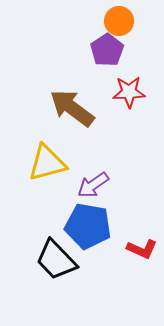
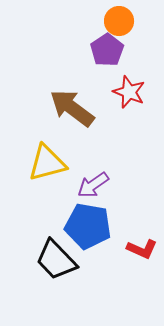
red star: rotated 24 degrees clockwise
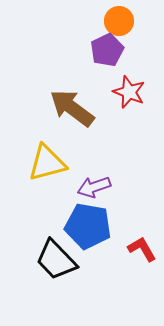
purple pentagon: rotated 8 degrees clockwise
purple arrow: moved 1 px right, 2 px down; rotated 16 degrees clockwise
red L-shape: rotated 144 degrees counterclockwise
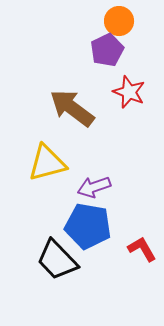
black trapezoid: moved 1 px right
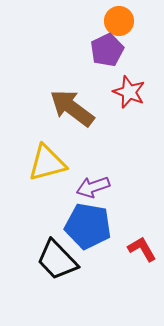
purple arrow: moved 1 px left
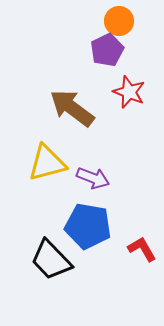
purple arrow: moved 9 px up; rotated 140 degrees counterclockwise
black trapezoid: moved 6 px left
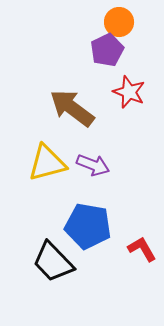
orange circle: moved 1 px down
purple arrow: moved 13 px up
black trapezoid: moved 2 px right, 2 px down
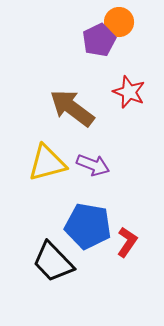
purple pentagon: moved 8 px left, 10 px up
red L-shape: moved 15 px left, 7 px up; rotated 64 degrees clockwise
